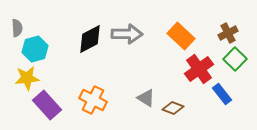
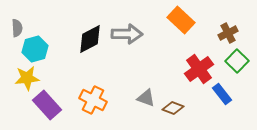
orange rectangle: moved 16 px up
green square: moved 2 px right, 2 px down
gray triangle: rotated 12 degrees counterclockwise
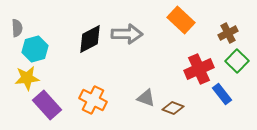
red cross: rotated 12 degrees clockwise
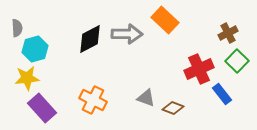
orange rectangle: moved 16 px left
purple rectangle: moved 5 px left, 3 px down
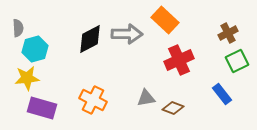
gray semicircle: moved 1 px right
green square: rotated 20 degrees clockwise
red cross: moved 20 px left, 9 px up
gray triangle: rotated 30 degrees counterclockwise
purple rectangle: rotated 32 degrees counterclockwise
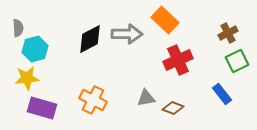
red cross: moved 1 px left
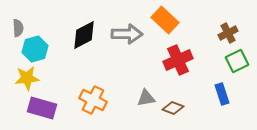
black diamond: moved 6 px left, 4 px up
blue rectangle: rotated 20 degrees clockwise
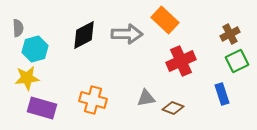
brown cross: moved 2 px right, 1 px down
red cross: moved 3 px right, 1 px down
orange cross: rotated 12 degrees counterclockwise
